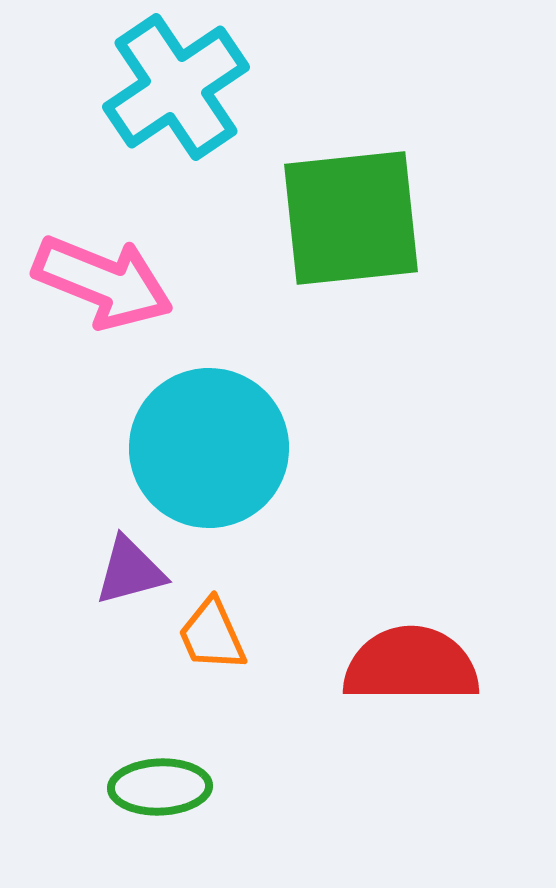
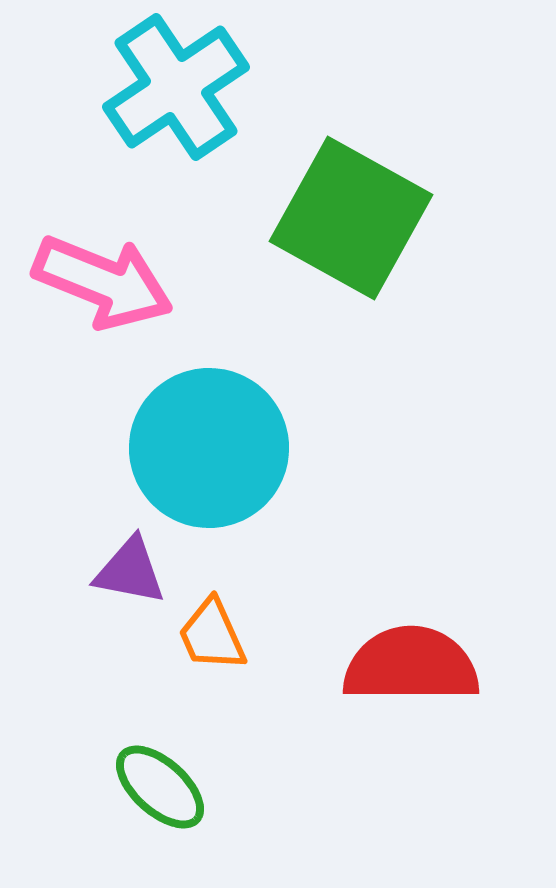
green square: rotated 35 degrees clockwise
purple triangle: rotated 26 degrees clockwise
green ellipse: rotated 44 degrees clockwise
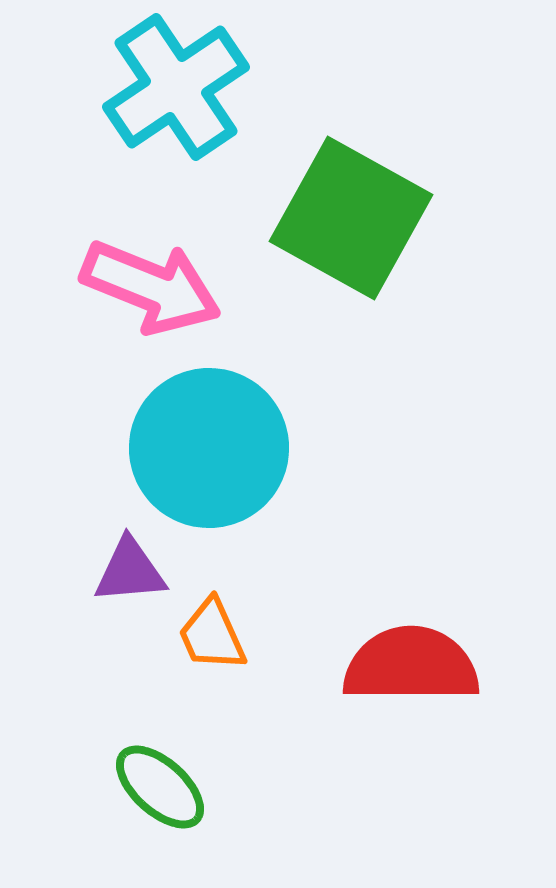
pink arrow: moved 48 px right, 5 px down
purple triangle: rotated 16 degrees counterclockwise
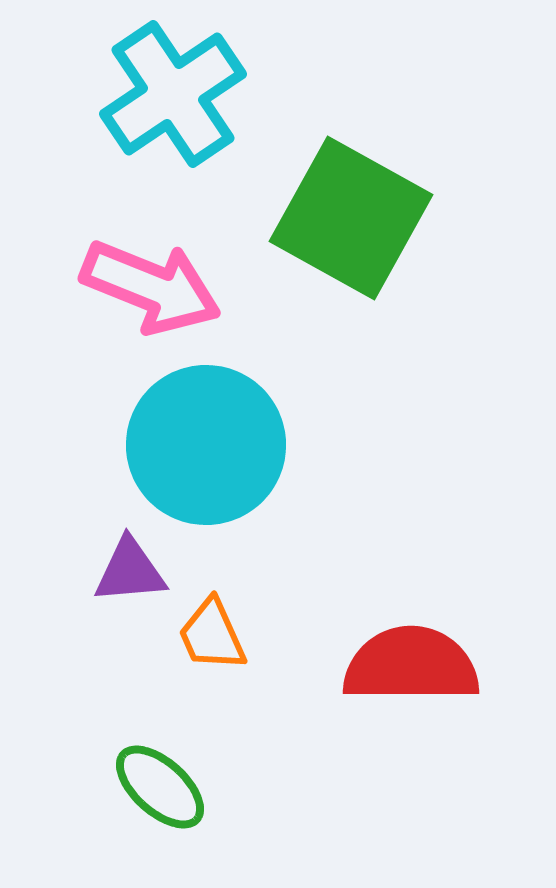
cyan cross: moved 3 px left, 7 px down
cyan circle: moved 3 px left, 3 px up
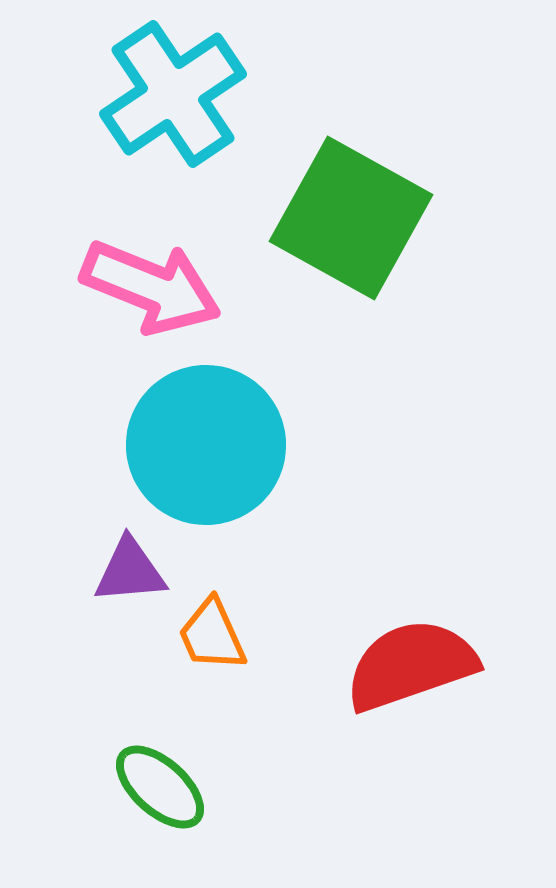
red semicircle: rotated 19 degrees counterclockwise
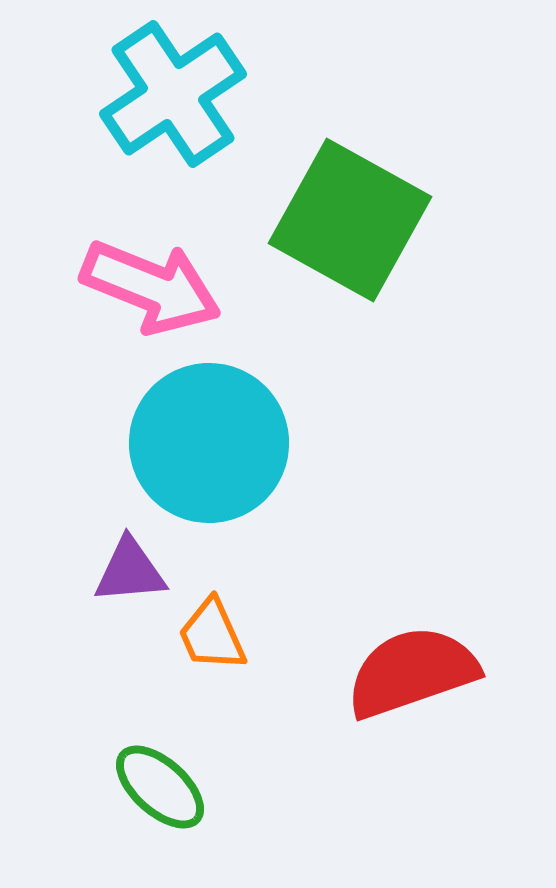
green square: moved 1 px left, 2 px down
cyan circle: moved 3 px right, 2 px up
red semicircle: moved 1 px right, 7 px down
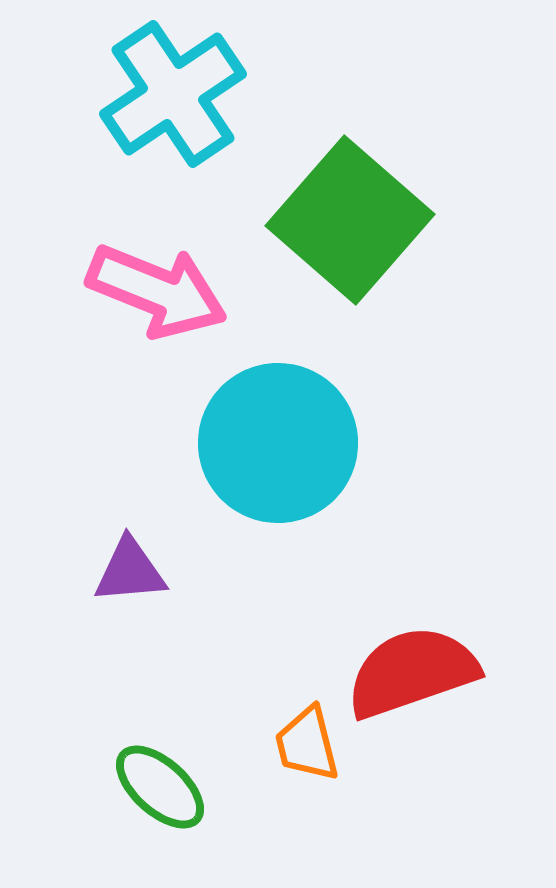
green square: rotated 12 degrees clockwise
pink arrow: moved 6 px right, 4 px down
cyan circle: moved 69 px right
orange trapezoid: moved 95 px right, 109 px down; rotated 10 degrees clockwise
